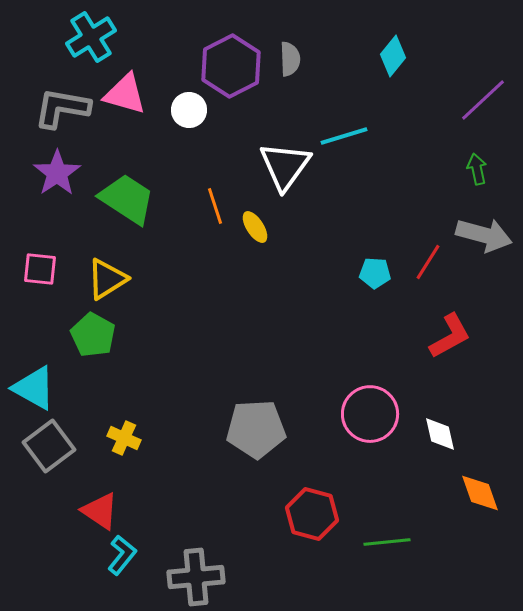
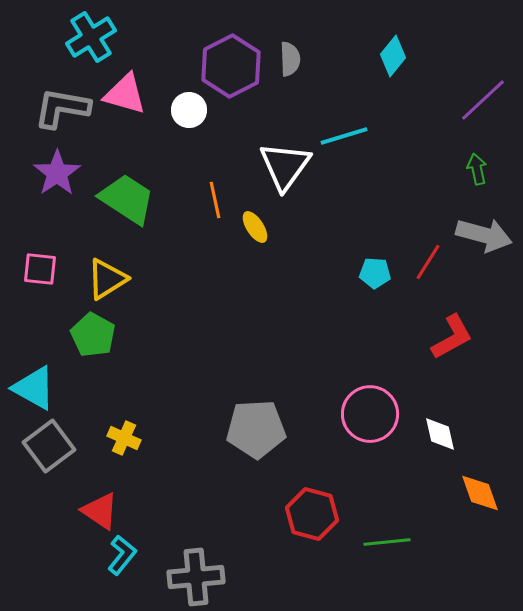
orange line: moved 6 px up; rotated 6 degrees clockwise
red L-shape: moved 2 px right, 1 px down
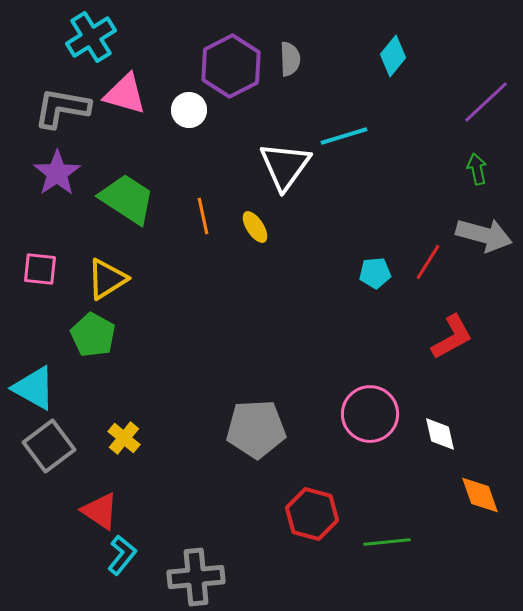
purple line: moved 3 px right, 2 px down
orange line: moved 12 px left, 16 px down
cyan pentagon: rotated 8 degrees counterclockwise
yellow cross: rotated 16 degrees clockwise
orange diamond: moved 2 px down
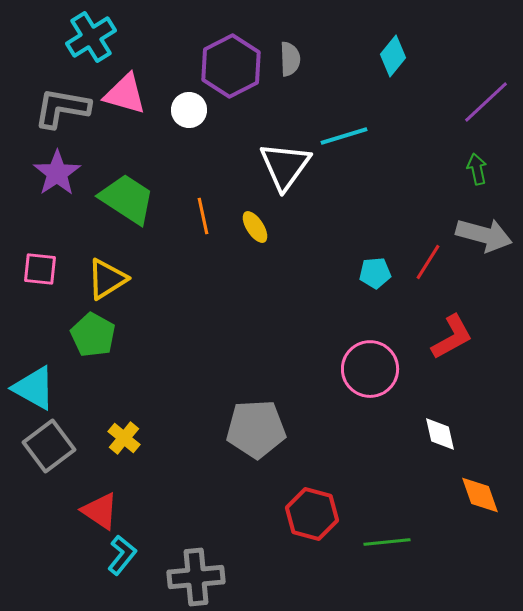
pink circle: moved 45 px up
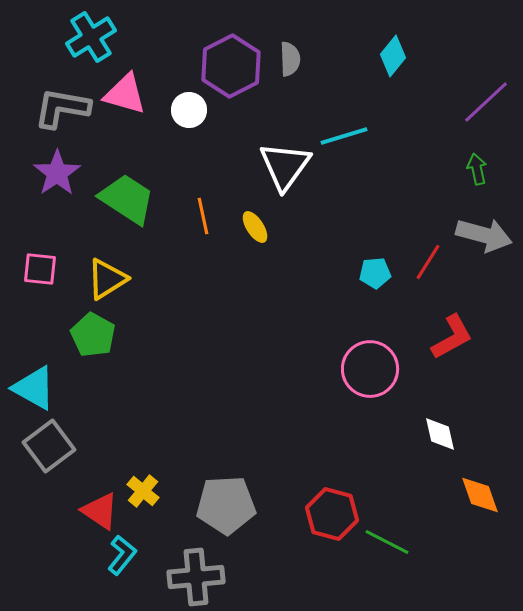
gray pentagon: moved 30 px left, 76 px down
yellow cross: moved 19 px right, 53 px down
red hexagon: moved 20 px right
green line: rotated 33 degrees clockwise
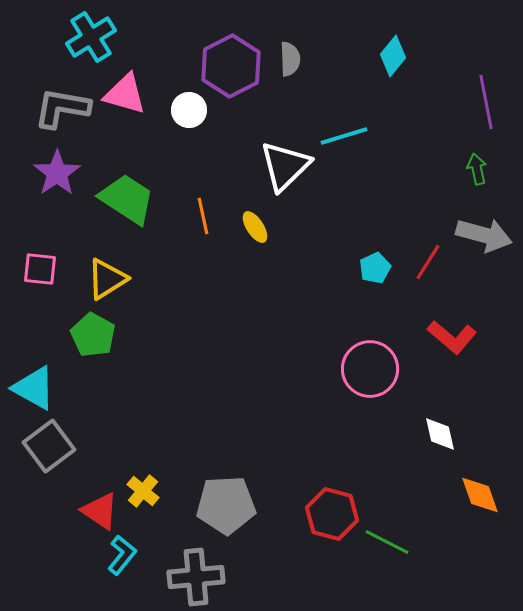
purple line: rotated 58 degrees counterclockwise
white triangle: rotated 10 degrees clockwise
cyan pentagon: moved 5 px up; rotated 20 degrees counterclockwise
red L-shape: rotated 69 degrees clockwise
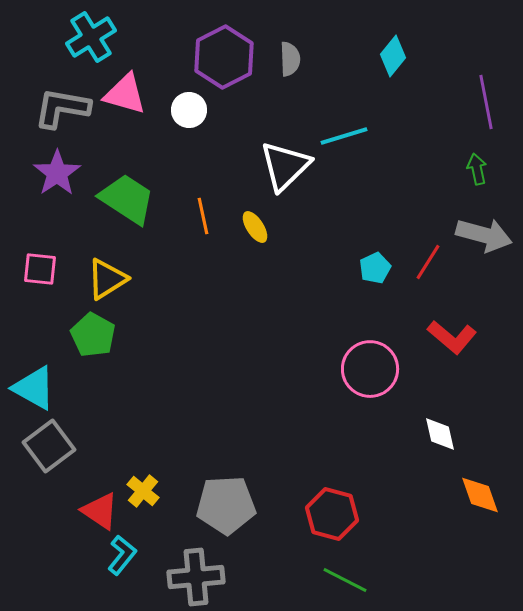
purple hexagon: moved 7 px left, 9 px up
green line: moved 42 px left, 38 px down
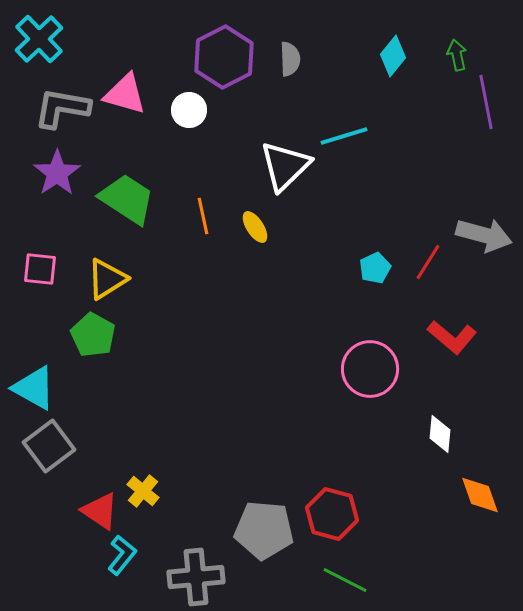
cyan cross: moved 52 px left, 2 px down; rotated 12 degrees counterclockwise
green arrow: moved 20 px left, 114 px up
white diamond: rotated 18 degrees clockwise
gray pentagon: moved 38 px right, 25 px down; rotated 8 degrees clockwise
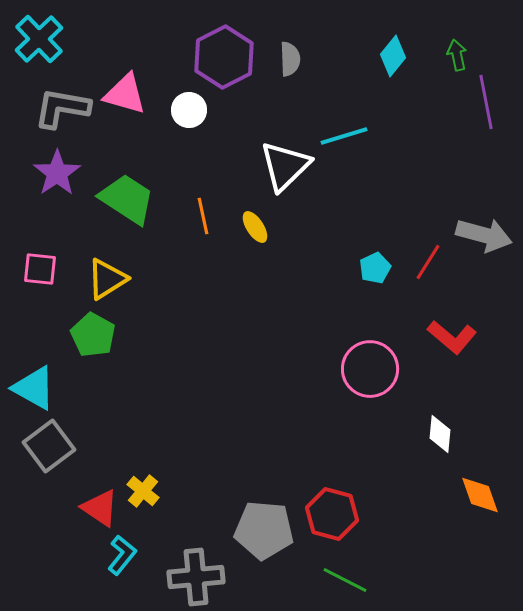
red triangle: moved 3 px up
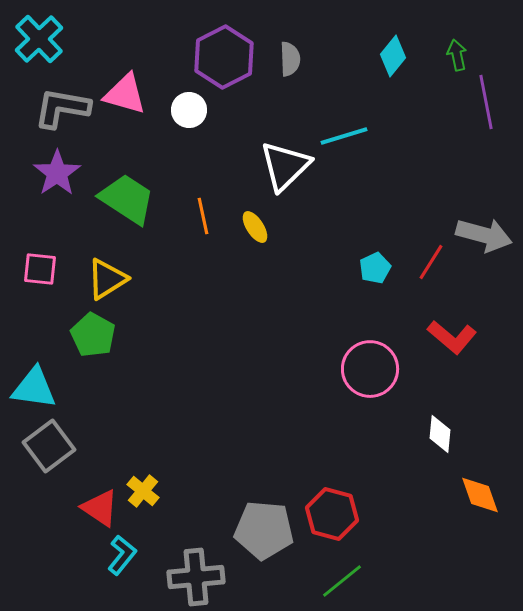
red line: moved 3 px right
cyan triangle: rotated 21 degrees counterclockwise
green line: moved 3 px left, 1 px down; rotated 66 degrees counterclockwise
